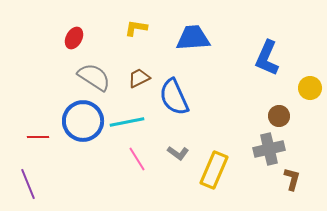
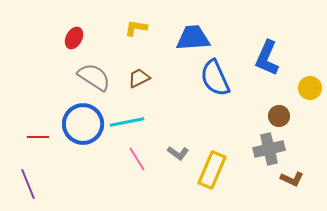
blue semicircle: moved 41 px right, 19 px up
blue circle: moved 3 px down
yellow rectangle: moved 2 px left
brown L-shape: rotated 100 degrees clockwise
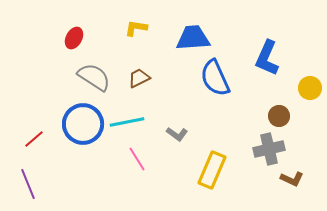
red line: moved 4 px left, 2 px down; rotated 40 degrees counterclockwise
gray L-shape: moved 1 px left, 19 px up
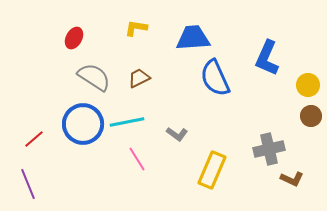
yellow circle: moved 2 px left, 3 px up
brown circle: moved 32 px right
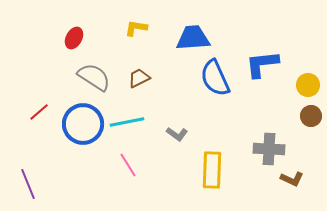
blue L-shape: moved 5 px left, 6 px down; rotated 60 degrees clockwise
red line: moved 5 px right, 27 px up
gray cross: rotated 16 degrees clockwise
pink line: moved 9 px left, 6 px down
yellow rectangle: rotated 21 degrees counterclockwise
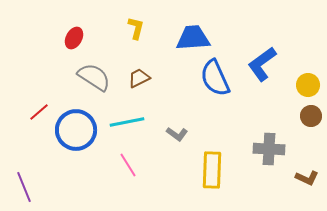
yellow L-shape: rotated 95 degrees clockwise
blue L-shape: rotated 30 degrees counterclockwise
blue circle: moved 7 px left, 6 px down
brown L-shape: moved 15 px right, 1 px up
purple line: moved 4 px left, 3 px down
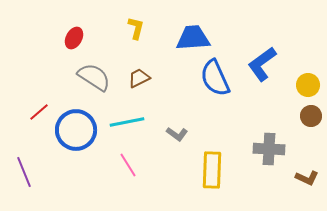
purple line: moved 15 px up
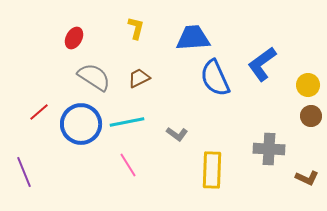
blue circle: moved 5 px right, 6 px up
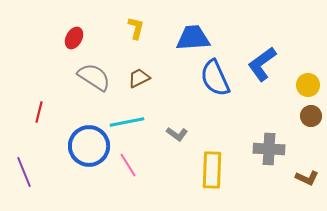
red line: rotated 35 degrees counterclockwise
blue circle: moved 8 px right, 22 px down
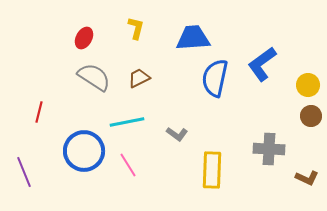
red ellipse: moved 10 px right
blue semicircle: rotated 36 degrees clockwise
blue circle: moved 5 px left, 5 px down
